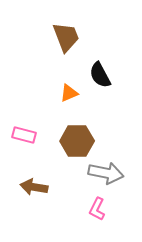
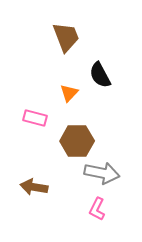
orange triangle: rotated 24 degrees counterclockwise
pink rectangle: moved 11 px right, 17 px up
gray arrow: moved 4 px left
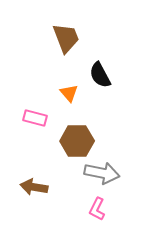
brown trapezoid: moved 1 px down
orange triangle: rotated 24 degrees counterclockwise
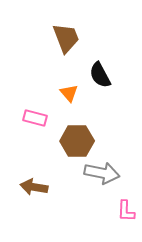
pink L-shape: moved 29 px right, 2 px down; rotated 25 degrees counterclockwise
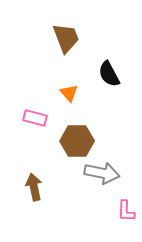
black semicircle: moved 9 px right, 1 px up
brown arrow: rotated 68 degrees clockwise
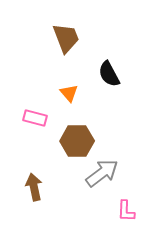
gray arrow: rotated 48 degrees counterclockwise
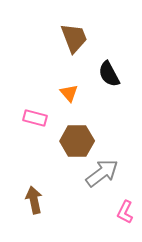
brown trapezoid: moved 8 px right
brown arrow: moved 13 px down
pink L-shape: moved 1 px left, 1 px down; rotated 25 degrees clockwise
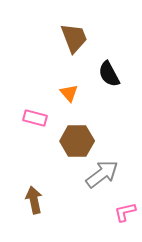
gray arrow: moved 1 px down
pink L-shape: rotated 50 degrees clockwise
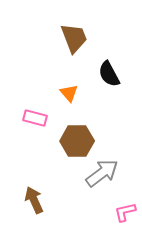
gray arrow: moved 1 px up
brown arrow: rotated 12 degrees counterclockwise
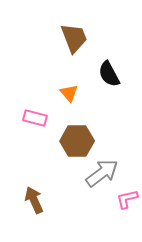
pink L-shape: moved 2 px right, 13 px up
